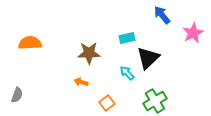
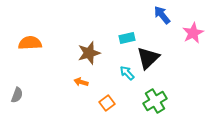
brown star: rotated 15 degrees counterclockwise
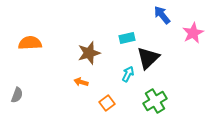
cyan arrow: moved 1 px right, 1 px down; rotated 70 degrees clockwise
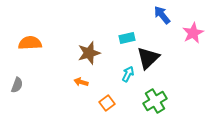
gray semicircle: moved 10 px up
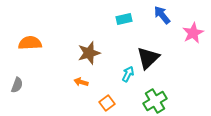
cyan rectangle: moved 3 px left, 19 px up
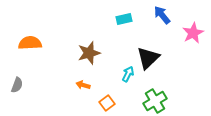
orange arrow: moved 2 px right, 3 px down
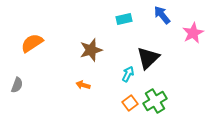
orange semicircle: moved 2 px right; rotated 30 degrees counterclockwise
brown star: moved 2 px right, 3 px up
orange square: moved 23 px right
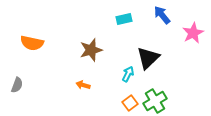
orange semicircle: rotated 135 degrees counterclockwise
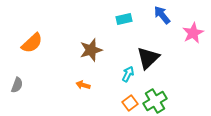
orange semicircle: rotated 55 degrees counterclockwise
